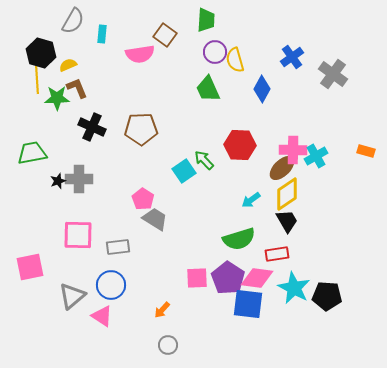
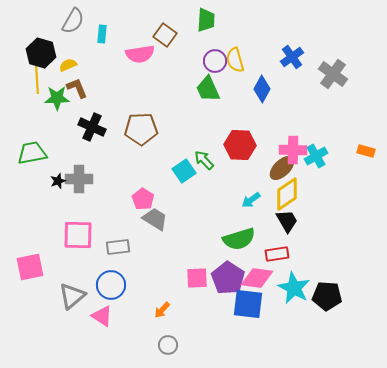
purple circle at (215, 52): moved 9 px down
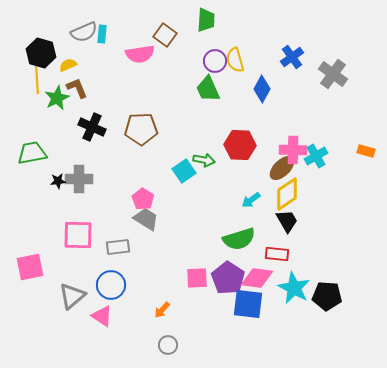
gray semicircle at (73, 21): moved 11 px right, 11 px down; rotated 36 degrees clockwise
green star at (57, 98): rotated 25 degrees counterclockwise
green arrow at (204, 160): rotated 145 degrees clockwise
black star at (58, 181): rotated 14 degrees clockwise
gray trapezoid at (155, 219): moved 9 px left
red rectangle at (277, 254): rotated 15 degrees clockwise
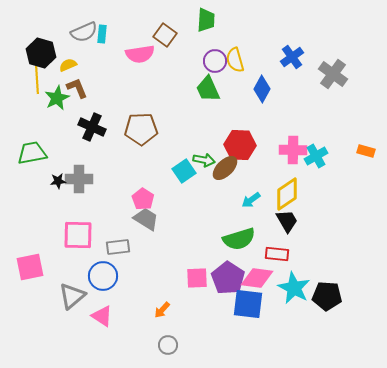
brown ellipse at (282, 168): moved 57 px left
blue circle at (111, 285): moved 8 px left, 9 px up
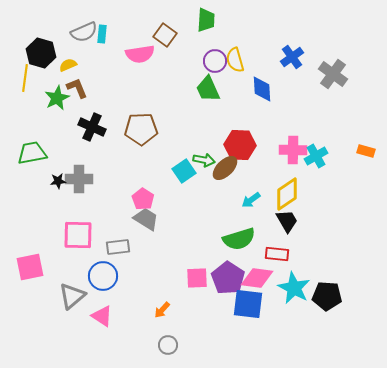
yellow line at (37, 80): moved 12 px left, 2 px up; rotated 12 degrees clockwise
blue diamond at (262, 89): rotated 32 degrees counterclockwise
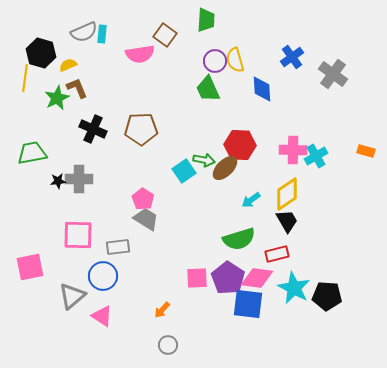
black cross at (92, 127): moved 1 px right, 2 px down
red rectangle at (277, 254): rotated 20 degrees counterclockwise
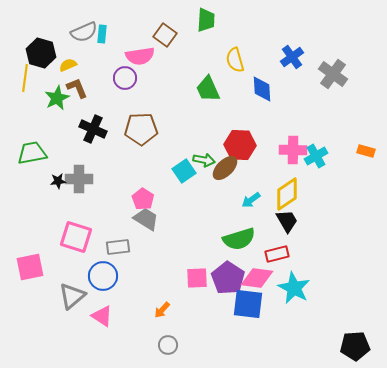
pink semicircle at (140, 54): moved 2 px down
purple circle at (215, 61): moved 90 px left, 17 px down
pink square at (78, 235): moved 2 px left, 2 px down; rotated 16 degrees clockwise
black pentagon at (327, 296): moved 28 px right, 50 px down; rotated 8 degrees counterclockwise
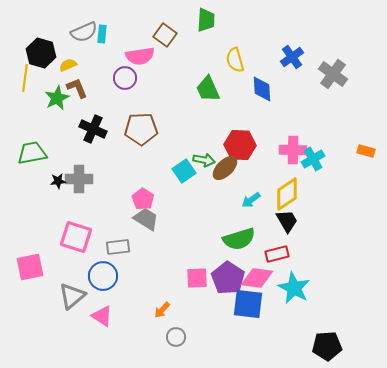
cyan cross at (316, 156): moved 3 px left, 3 px down
gray circle at (168, 345): moved 8 px right, 8 px up
black pentagon at (355, 346): moved 28 px left
